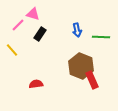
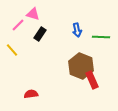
red semicircle: moved 5 px left, 10 px down
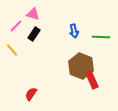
pink line: moved 2 px left, 1 px down
blue arrow: moved 3 px left, 1 px down
black rectangle: moved 6 px left
red semicircle: rotated 48 degrees counterclockwise
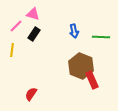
yellow line: rotated 48 degrees clockwise
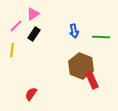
pink triangle: rotated 48 degrees counterclockwise
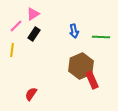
brown hexagon: rotated 15 degrees clockwise
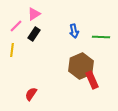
pink triangle: moved 1 px right
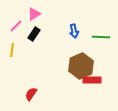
red rectangle: rotated 66 degrees counterclockwise
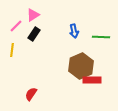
pink triangle: moved 1 px left, 1 px down
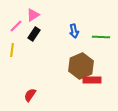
red semicircle: moved 1 px left, 1 px down
